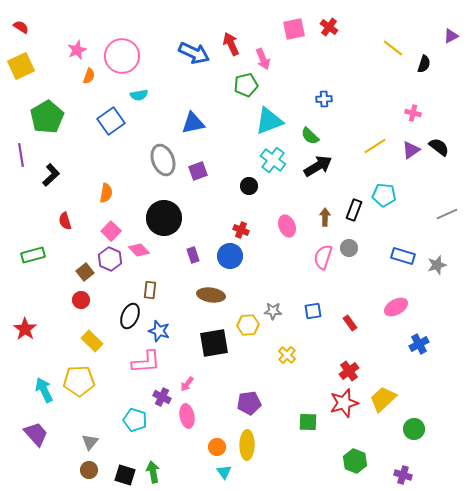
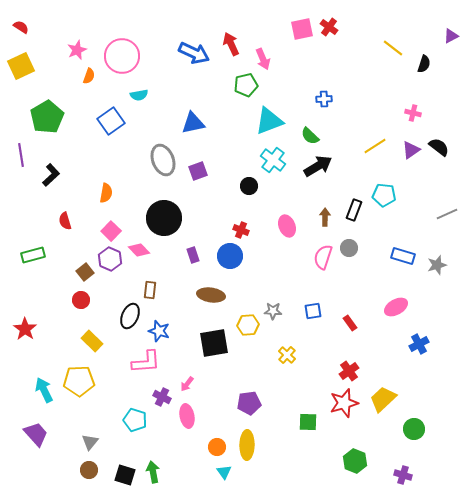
pink square at (294, 29): moved 8 px right
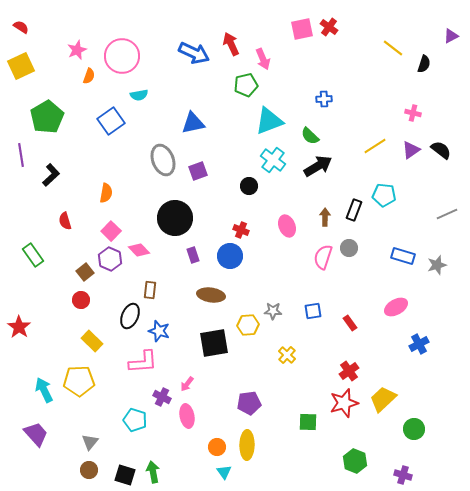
black semicircle at (439, 147): moved 2 px right, 3 px down
black circle at (164, 218): moved 11 px right
green rectangle at (33, 255): rotated 70 degrees clockwise
red star at (25, 329): moved 6 px left, 2 px up
pink L-shape at (146, 362): moved 3 px left
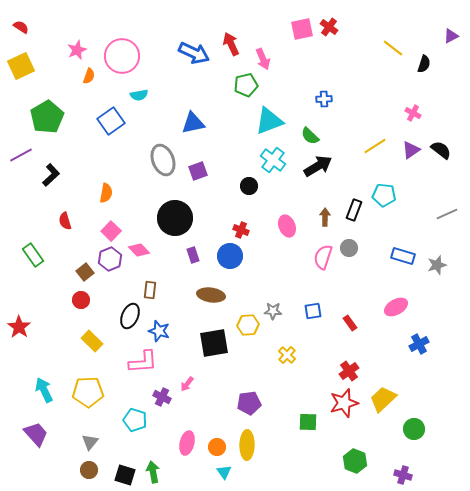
pink cross at (413, 113): rotated 14 degrees clockwise
purple line at (21, 155): rotated 70 degrees clockwise
purple hexagon at (110, 259): rotated 15 degrees clockwise
yellow pentagon at (79, 381): moved 9 px right, 11 px down
pink ellipse at (187, 416): moved 27 px down; rotated 25 degrees clockwise
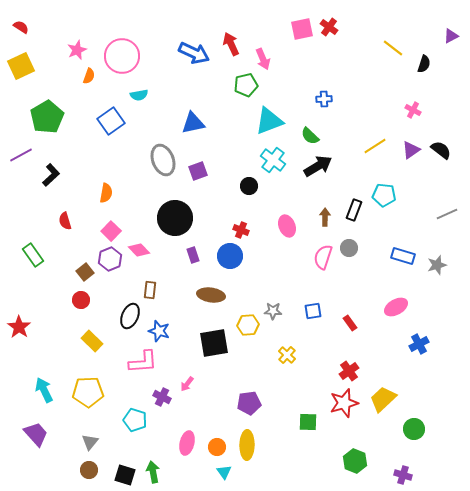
pink cross at (413, 113): moved 3 px up
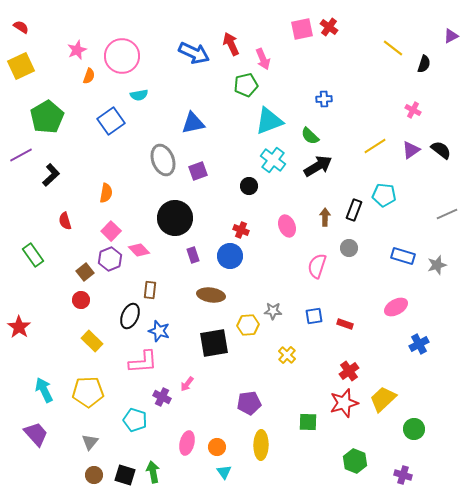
pink semicircle at (323, 257): moved 6 px left, 9 px down
blue square at (313, 311): moved 1 px right, 5 px down
red rectangle at (350, 323): moved 5 px left, 1 px down; rotated 35 degrees counterclockwise
yellow ellipse at (247, 445): moved 14 px right
brown circle at (89, 470): moved 5 px right, 5 px down
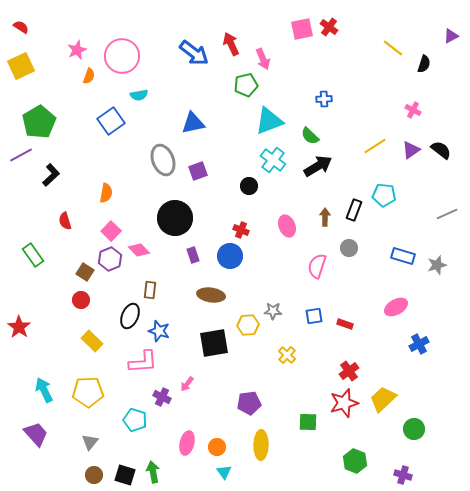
blue arrow at (194, 53): rotated 12 degrees clockwise
green pentagon at (47, 117): moved 8 px left, 5 px down
brown square at (85, 272): rotated 18 degrees counterclockwise
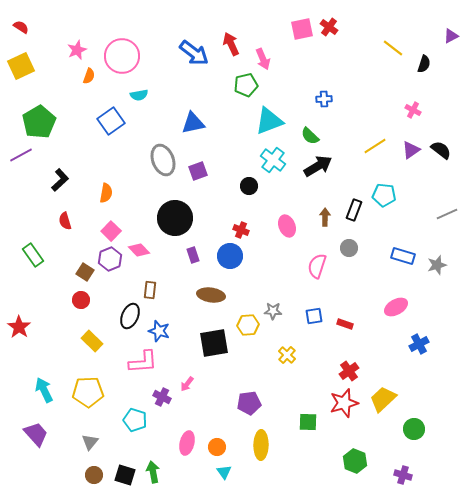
black L-shape at (51, 175): moved 9 px right, 5 px down
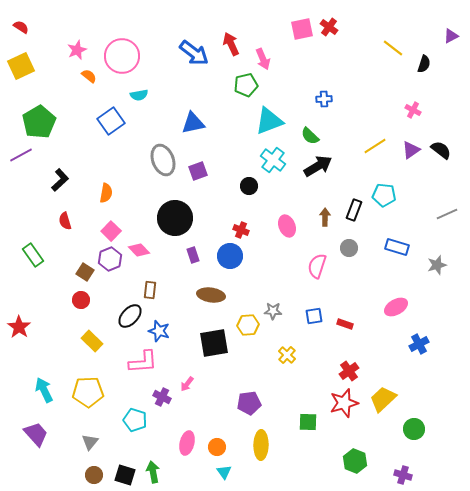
orange semicircle at (89, 76): rotated 70 degrees counterclockwise
blue rectangle at (403, 256): moved 6 px left, 9 px up
black ellipse at (130, 316): rotated 20 degrees clockwise
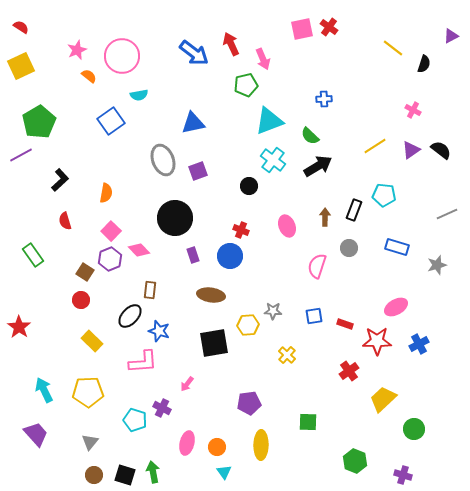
purple cross at (162, 397): moved 11 px down
red star at (344, 403): moved 33 px right, 62 px up; rotated 16 degrees clockwise
